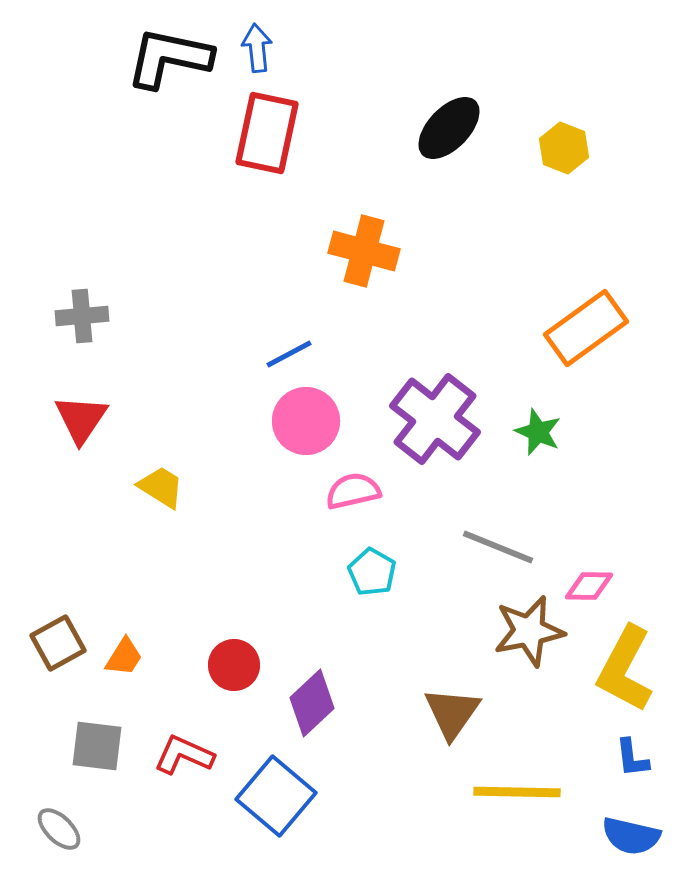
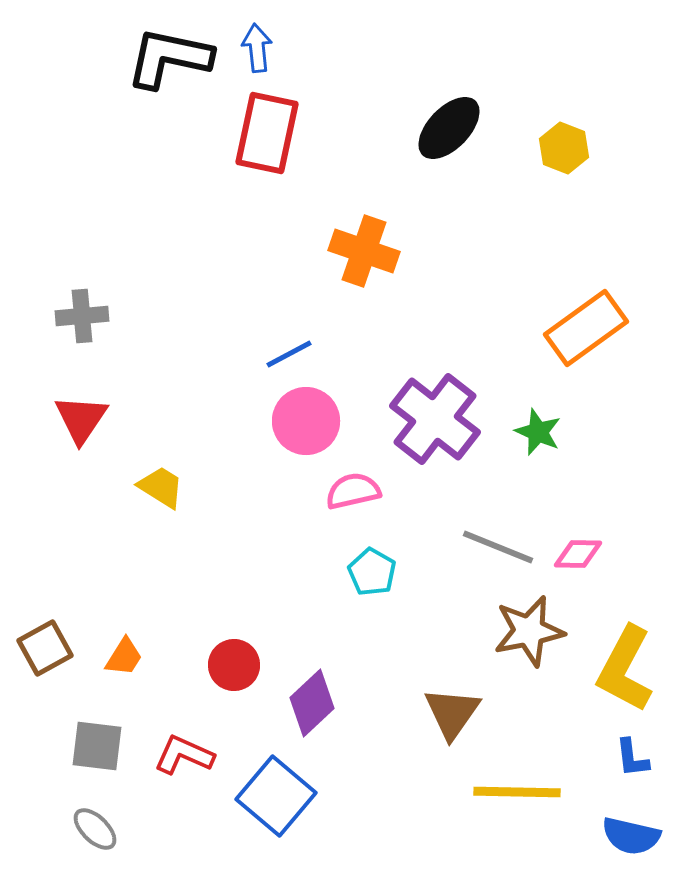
orange cross: rotated 4 degrees clockwise
pink diamond: moved 11 px left, 32 px up
brown square: moved 13 px left, 5 px down
gray ellipse: moved 36 px right
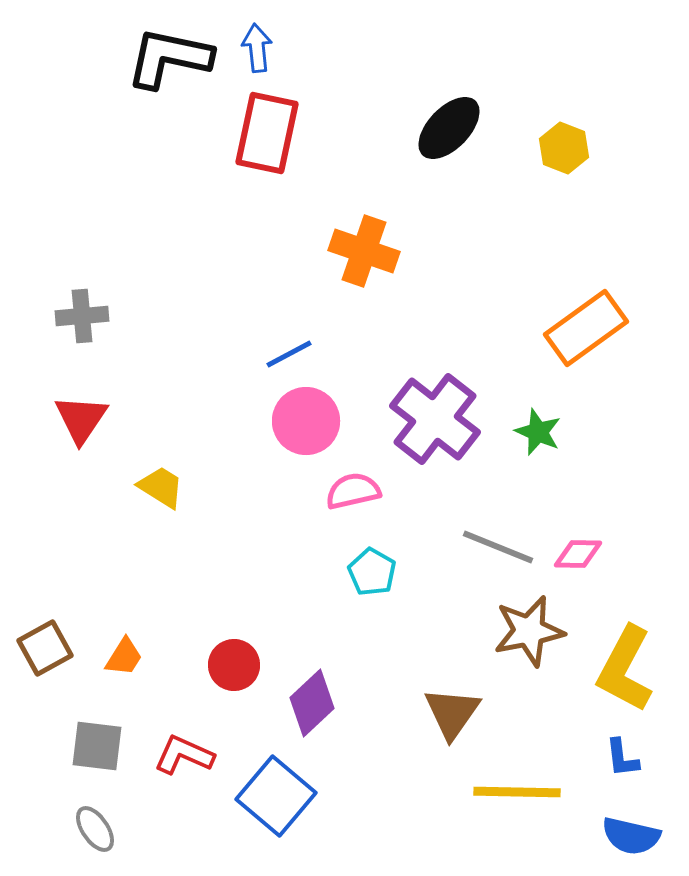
blue L-shape: moved 10 px left
gray ellipse: rotated 12 degrees clockwise
